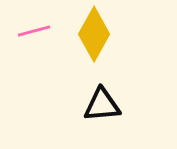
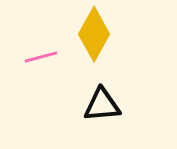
pink line: moved 7 px right, 26 px down
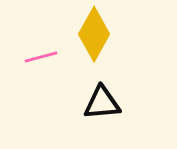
black triangle: moved 2 px up
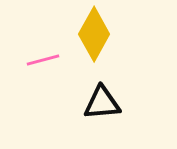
pink line: moved 2 px right, 3 px down
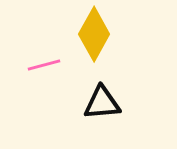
pink line: moved 1 px right, 5 px down
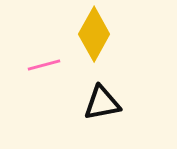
black triangle: rotated 6 degrees counterclockwise
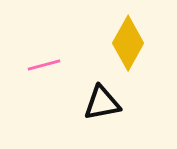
yellow diamond: moved 34 px right, 9 px down
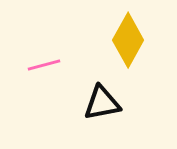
yellow diamond: moved 3 px up
